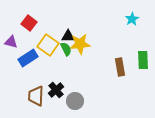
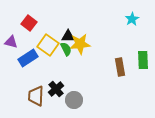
black cross: moved 1 px up
gray circle: moved 1 px left, 1 px up
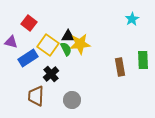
black cross: moved 5 px left, 15 px up
gray circle: moved 2 px left
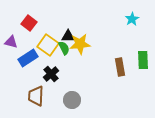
green semicircle: moved 2 px left, 1 px up
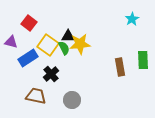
brown trapezoid: rotated 100 degrees clockwise
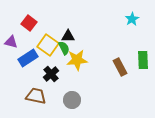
yellow star: moved 3 px left, 16 px down
brown rectangle: rotated 18 degrees counterclockwise
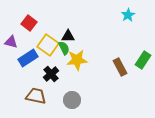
cyan star: moved 4 px left, 4 px up
green rectangle: rotated 36 degrees clockwise
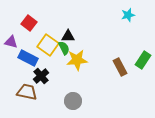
cyan star: rotated 16 degrees clockwise
blue rectangle: rotated 60 degrees clockwise
black cross: moved 10 px left, 2 px down
brown trapezoid: moved 9 px left, 4 px up
gray circle: moved 1 px right, 1 px down
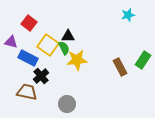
gray circle: moved 6 px left, 3 px down
